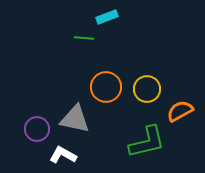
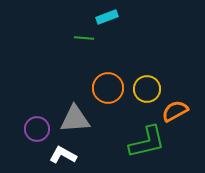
orange circle: moved 2 px right, 1 px down
orange semicircle: moved 5 px left
gray triangle: rotated 16 degrees counterclockwise
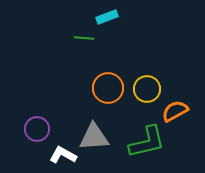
gray triangle: moved 19 px right, 18 px down
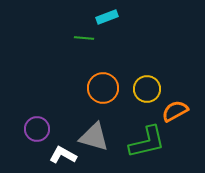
orange circle: moved 5 px left
gray triangle: rotated 20 degrees clockwise
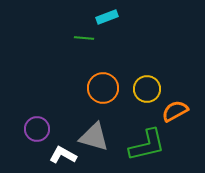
green L-shape: moved 3 px down
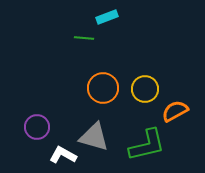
yellow circle: moved 2 px left
purple circle: moved 2 px up
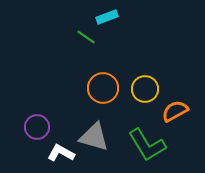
green line: moved 2 px right, 1 px up; rotated 30 degrees clockwise
green L-shape: rotated 72 degrees clockwise
white L-shape: moved 2 px left, 2 px up
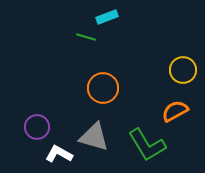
green line: rotated 18 degrees counterclockwise
yellow circle: moved 38 px right, 19 px up
white L-shape: moved 2 px left, 1 px down
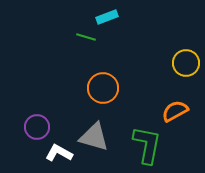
yellow circle: moved 3 px right, 7 px up
green L-shape: rotated 138 degrees counterclockwise
white L-shape: moved 1 px up
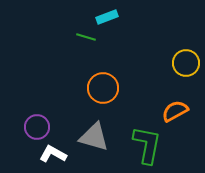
white L-shape: moved 6 px left, 1 px down
